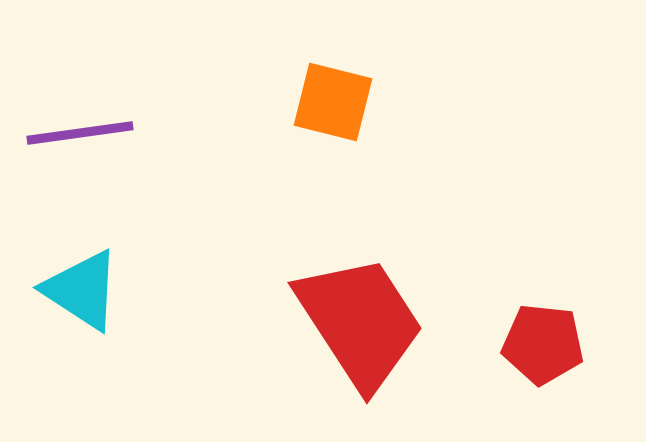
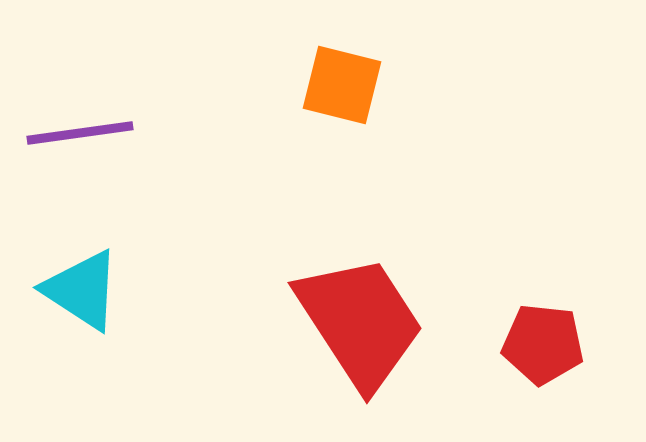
orange square: moved 9 px right, 17 px up
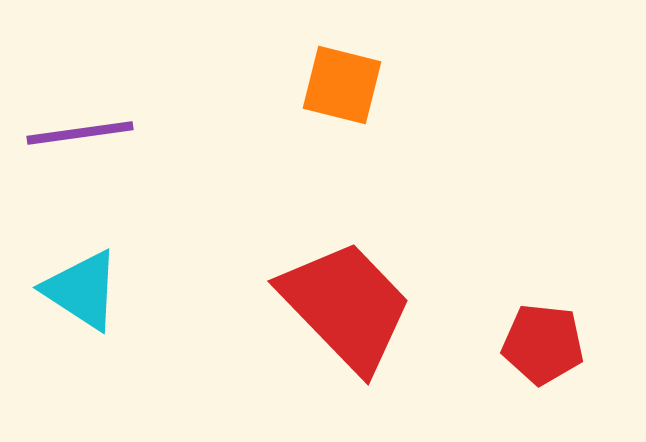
red trapezoid: moved 14 px left, 16 px up; rotated 11 degrees counterclockwise
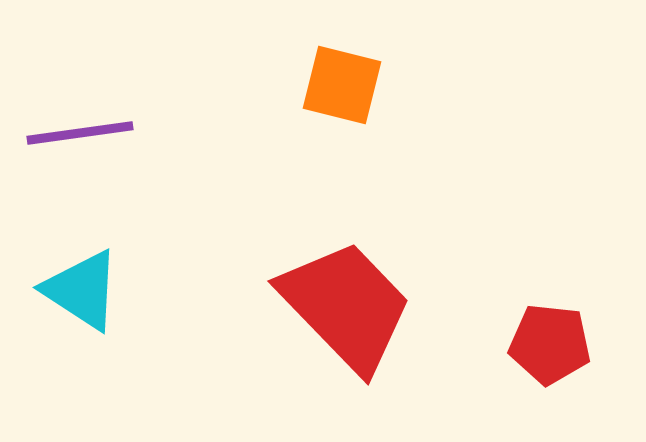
red pentagon: moved 7 px right
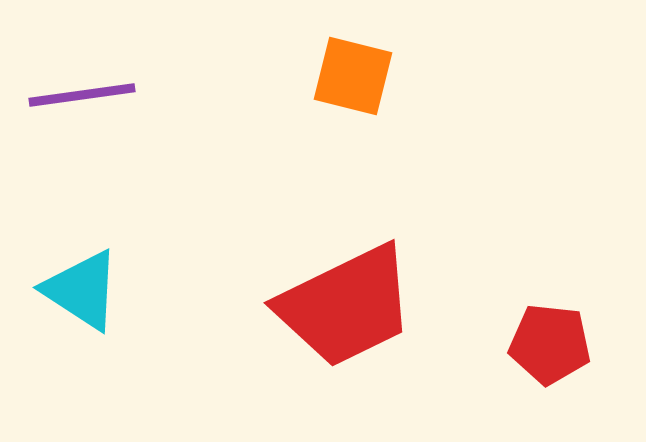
orange square: moved 11 px right, 9 px up
purple line: moved 2 px right, 38 px up
red trapezoid: rotated 108 degrees clockwise
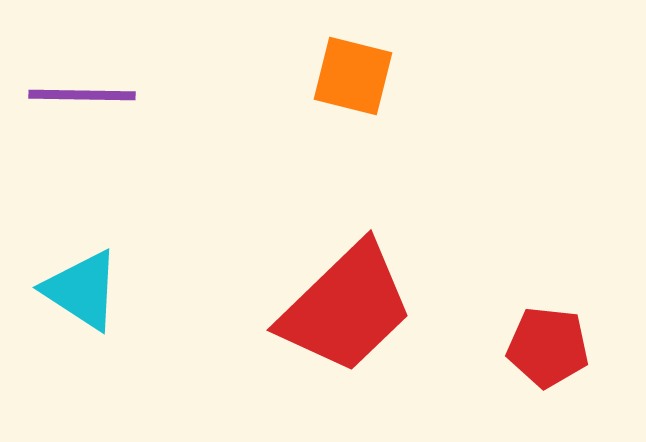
purple line: rotated 9 degrees clockwise
red trapezoid: moved 2 px down; rotated 18 degrees counterclockwise
red pentagon: moved 2 px left, 3 px down
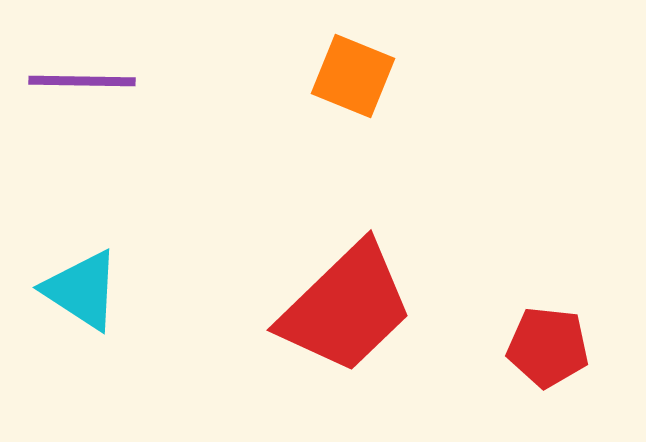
orange square: rotated 8 degrees clockwise
purple line: moved 14 px up
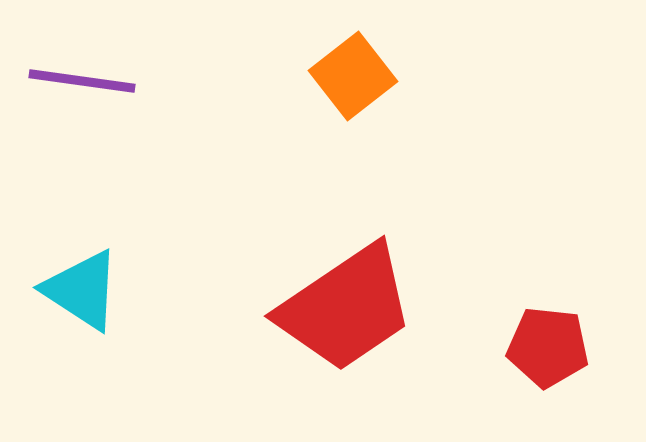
orange square: rotated 30 degrees clockwise
purple line: rotated 7 degrees clockwise
red trapezoid: rotated 10 degrees clockwise
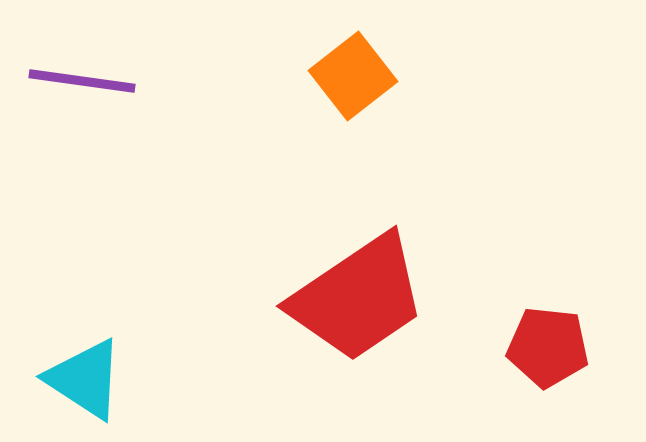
cyan triangle: moved 3 px right, 89 px down
red trapezoid: moved 12 px right, 10 px up
